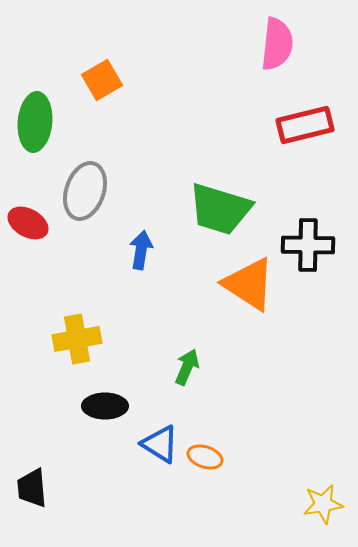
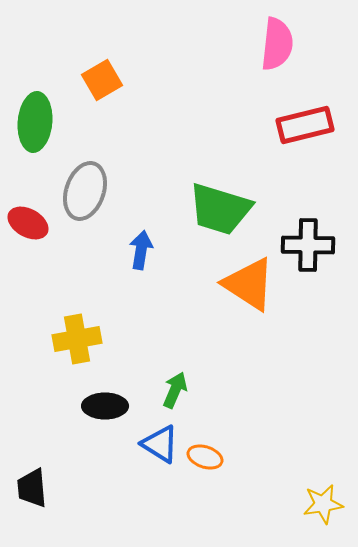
green arrow: moved 12 px left, 23 px down
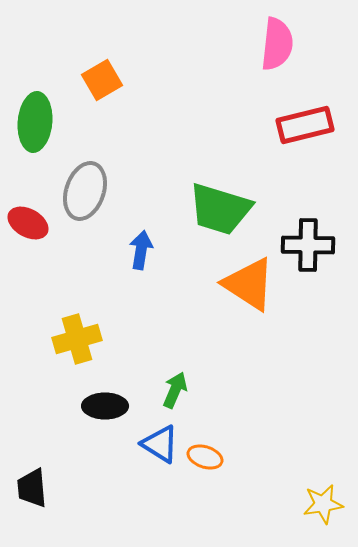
yellow cross: rotated 6 degrees counterclockwise
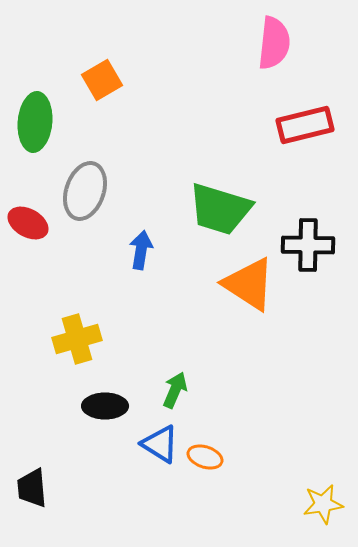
pink semicircle: moved 3 px left, 1 px up
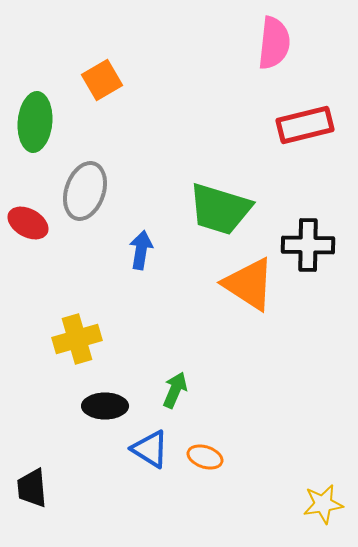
blue triangle: moved 10 px left, 5 px down
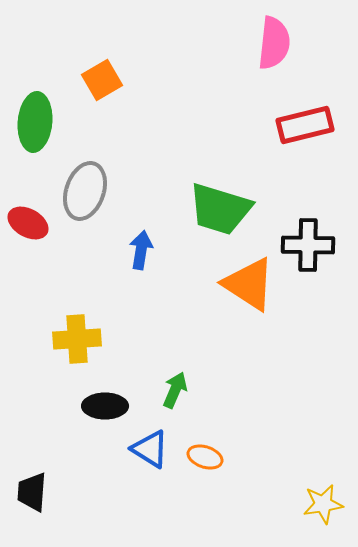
yellow cross: rotated 12 degrees clockwise
black trapezoid: moved 4 px down; rotated 9 degrees clockwise
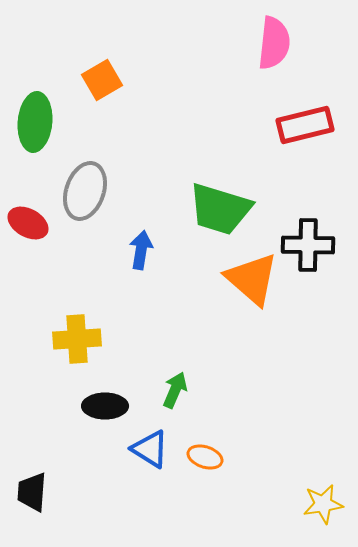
orange triangle: moved 3 px right, 5 px up; rotated 8 degrees clockwise
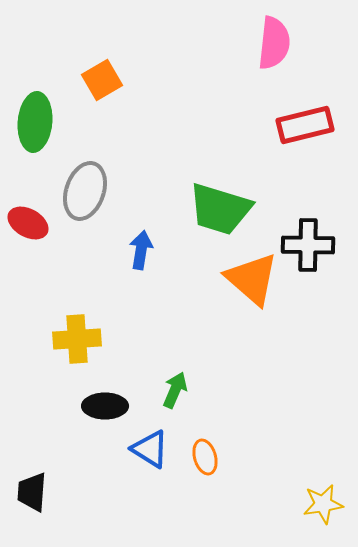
orange ellipse: rotated 56 degrees clockwise
